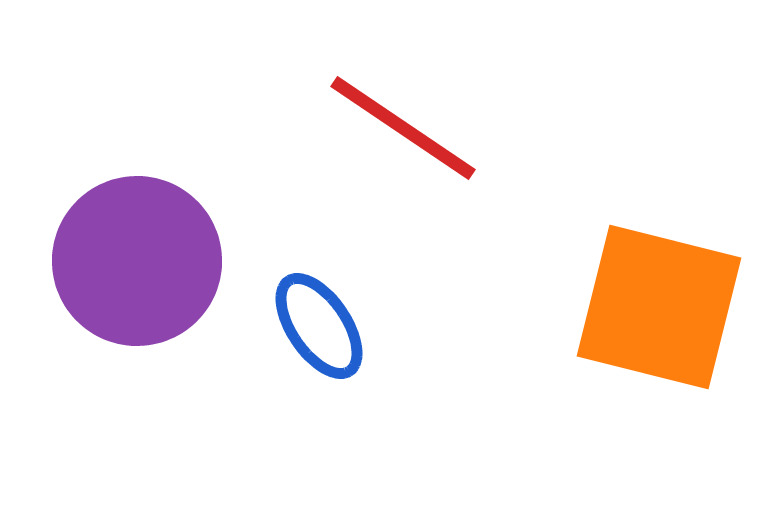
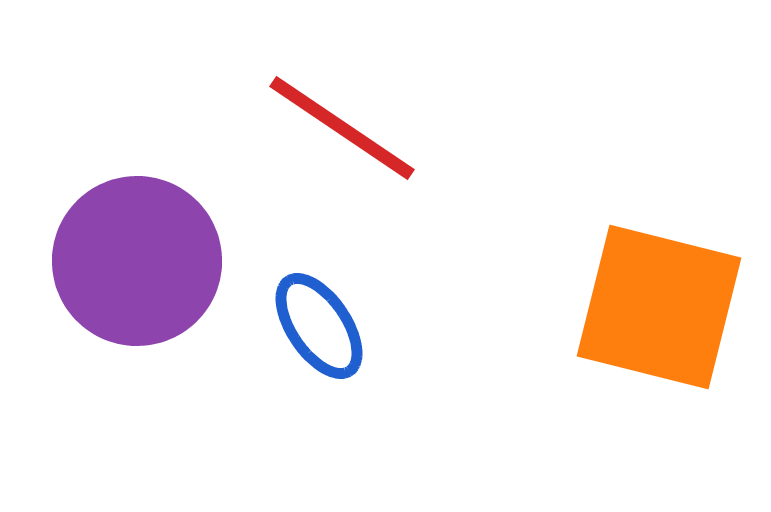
red line: moved 61 px left
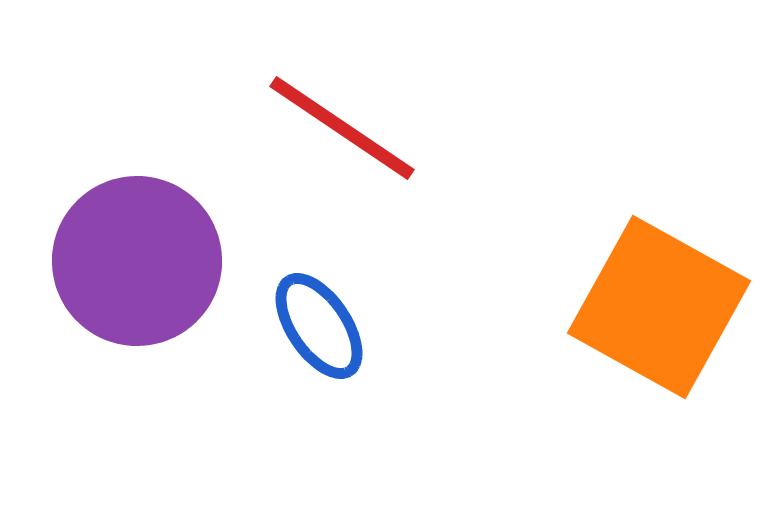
orange square: rotated 15 degrees clockwise
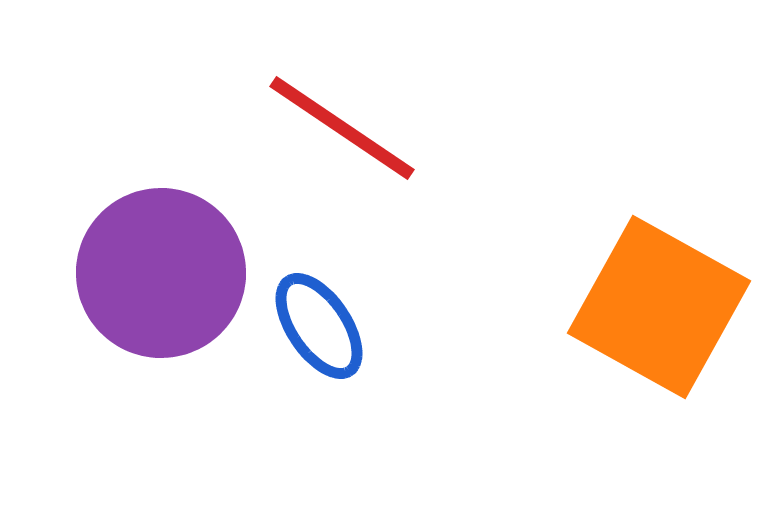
purple circle: moved 24 px right, 12 px down
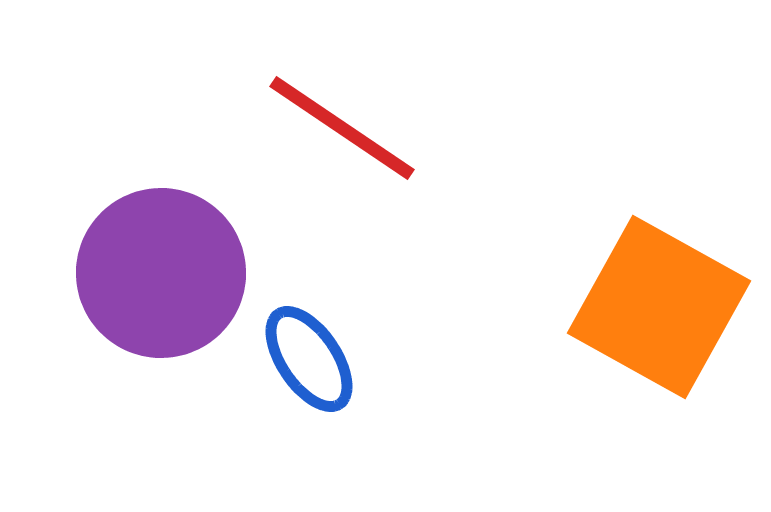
blue ellipse: moved 10 px left, 33 px down
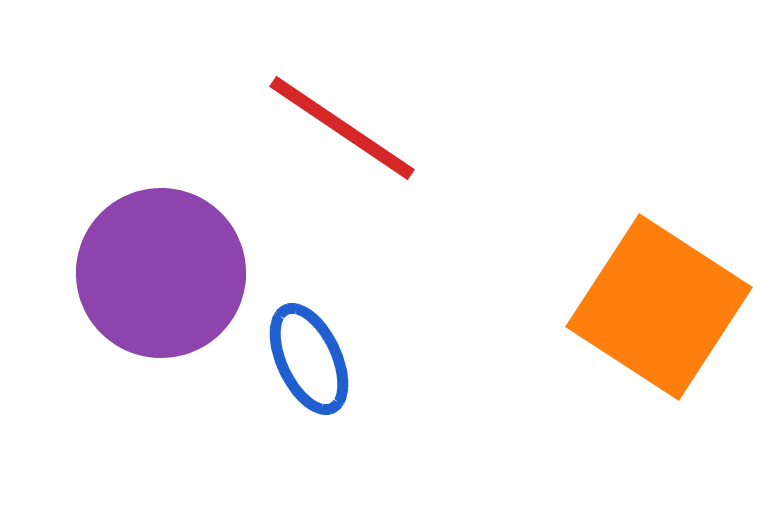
orange square: rotated 4 degrees clockwise
blue ellipse: rotated 9 degrees clockwise
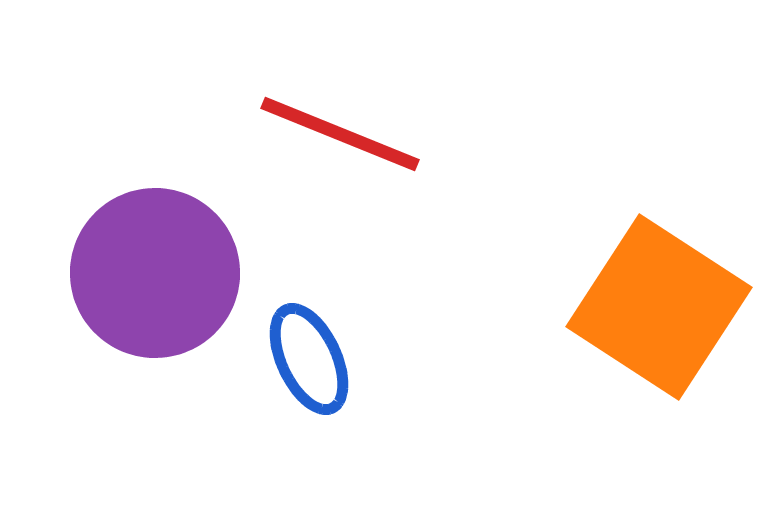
red line: moved 2 px left, 6 px down; rotated 12 degrees counterclockwise
purple circle: moved 6 px left
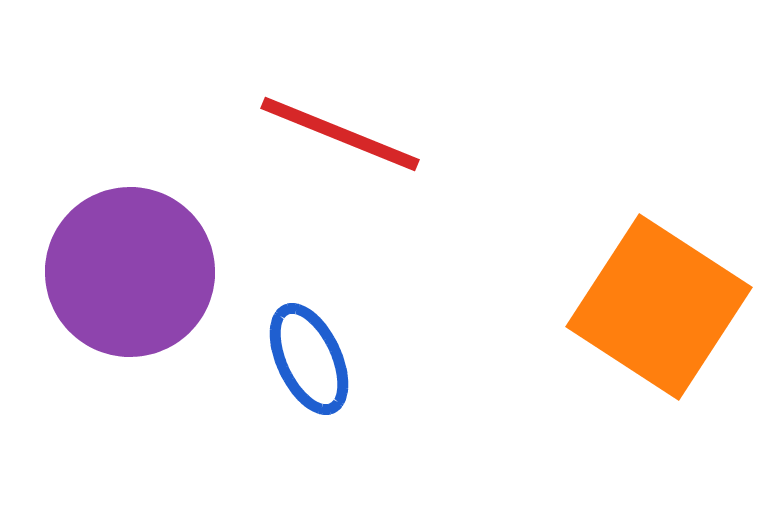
purple circle: moved 25 px left, 1 px up
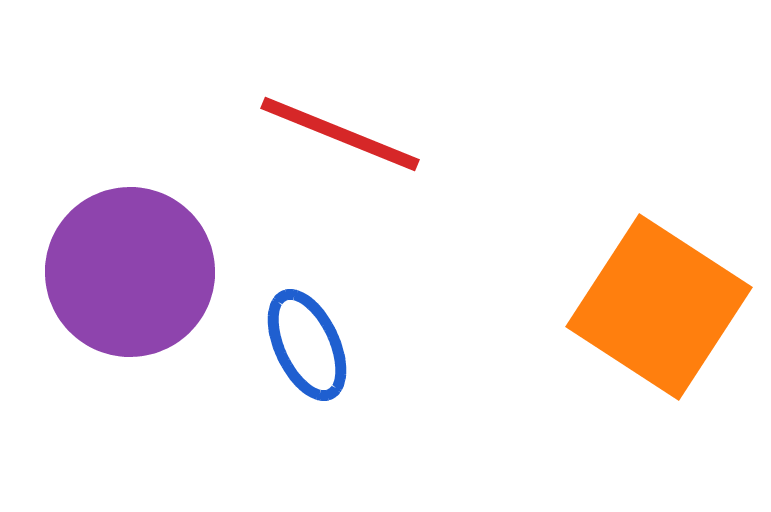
blue ellipse: moved 2 px left, 14 px up
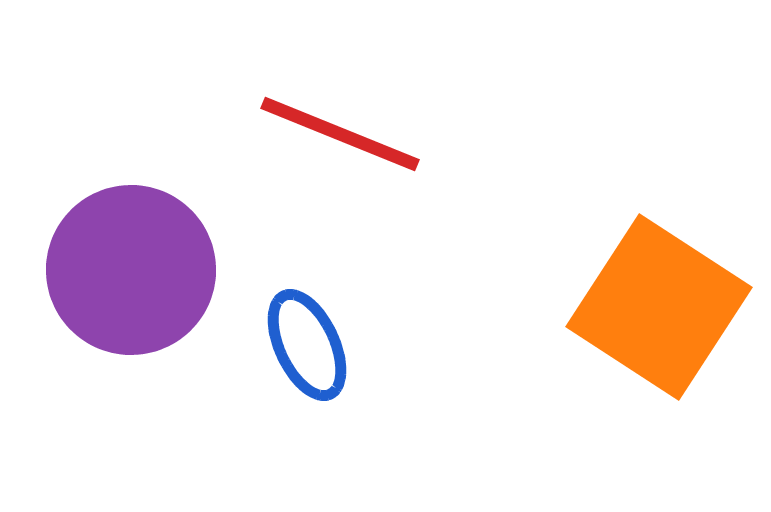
purple circle: moved 1 px right, 2 px up
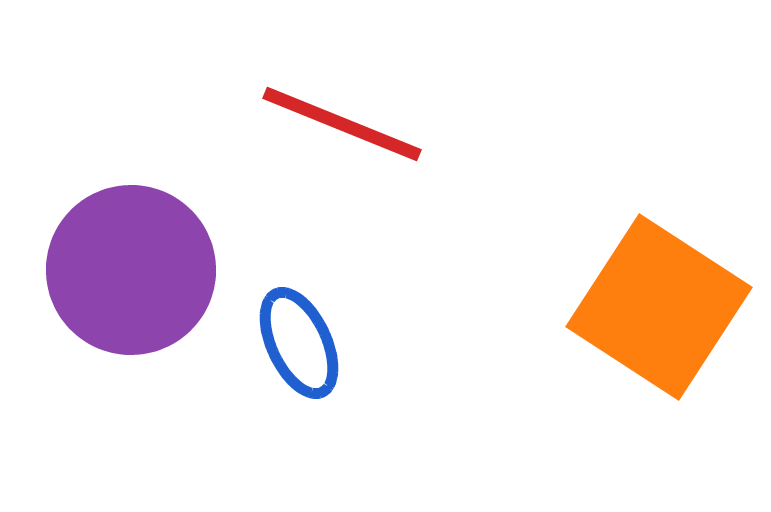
red line: moved 2 px right, 10 px up
blue ellipse: moved 8 px left, 2 px up
